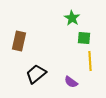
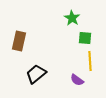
green square: moved 1 px right
purple semicircle: moved 6 px right, 2 px up
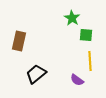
green square: moved 1 px right, 3 px up
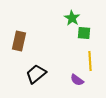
green square: moved 2 px left, 2 px up
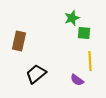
green star: rotated 21 degrees clockwise
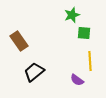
green star: moved 3 px up
brown rectangle: rotated 48 degrees counterclockwise
black trapezoid: moved 2 px left, 2 px up
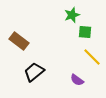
green square: moved 1 px right, 1 px up
brown rectangle: rotated 18 degrees counterclockwise
yellow line: moved 2 px right, 4 px up; rotated 42 degrees counterclockwise
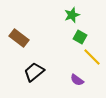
green square: moved 5 px left, 5 px down; rotated 24 degrees clockwise
brown rectangle: moved 3 px up
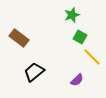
purple semicircle: rotated 80 degrees counterclockwise
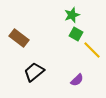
green square: moved 4 px left, 3 px up
yellow line: moved 7 px up
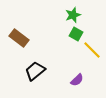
green star: moved 1 px right
black trapezoid: moved 1 px right, 1 px up
